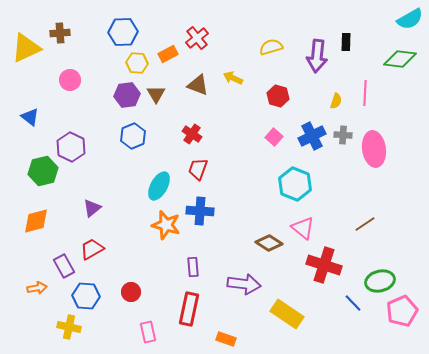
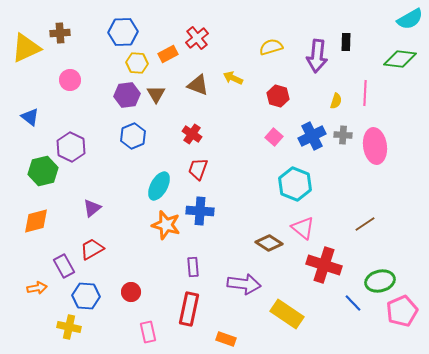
pink ellipse at (374, 149): moved 1 px right, 3 px up
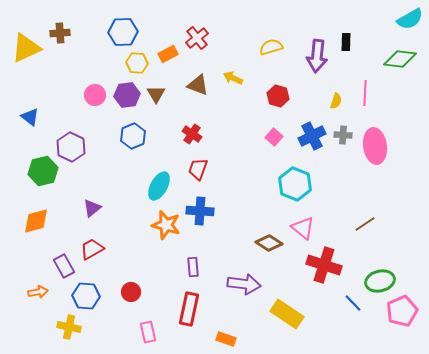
pink circle at (70, 80): moved 25 px right, 15 px down
orange arrow at (37, 288): moved 1 px right, 4 px down
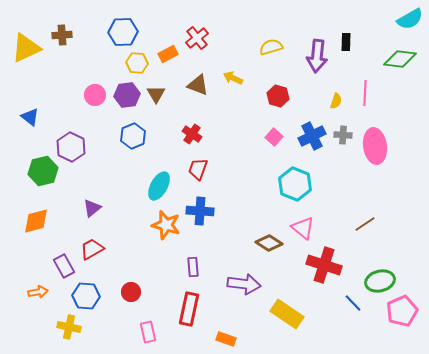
brown cross at (60, 33): moved 2 px right, 2 px down
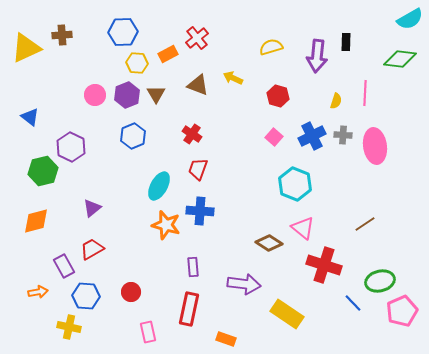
purple hexagon at (127, 95): rotated 15 degrees counterclockwise
